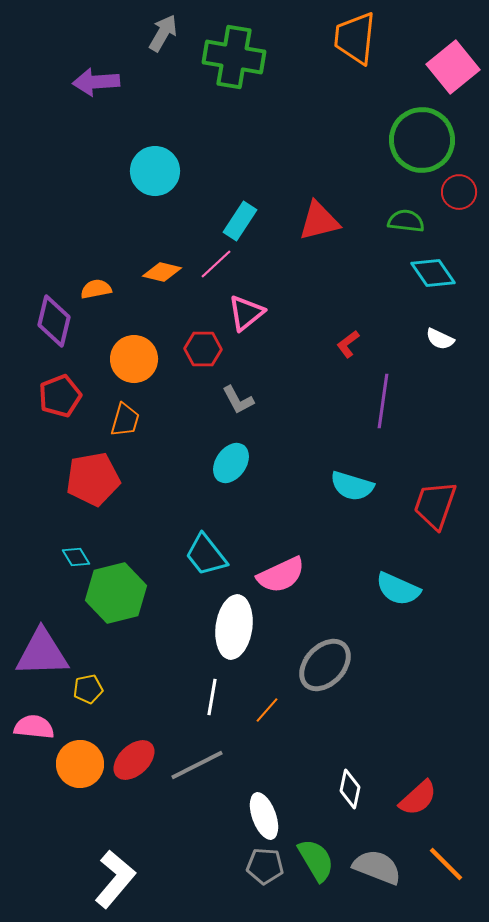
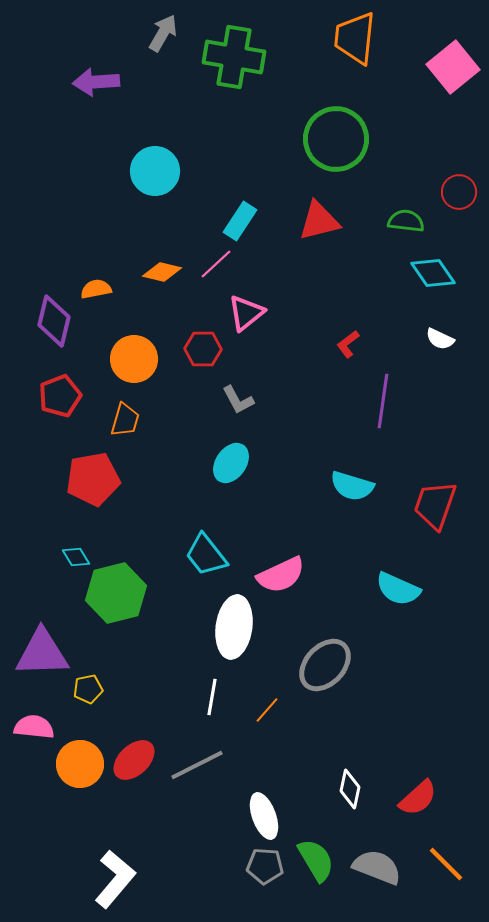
green circle at (422, 140): moved 86 px left, 1 px up
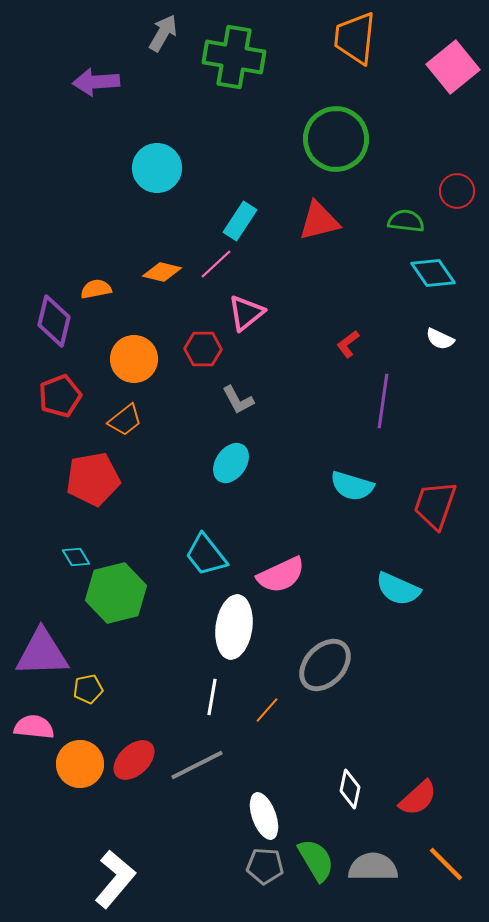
cyan circle at (155, 171): moved 2 px right, 3 px up
red circle at (459, 192): moved 2 px left, 1 px up
orange trapezoid at (125, 420): rotated 36 degrees clockwise
gray semicircle at (377, 867): moved 4 px left; rotated 21 degrees counterclockwise
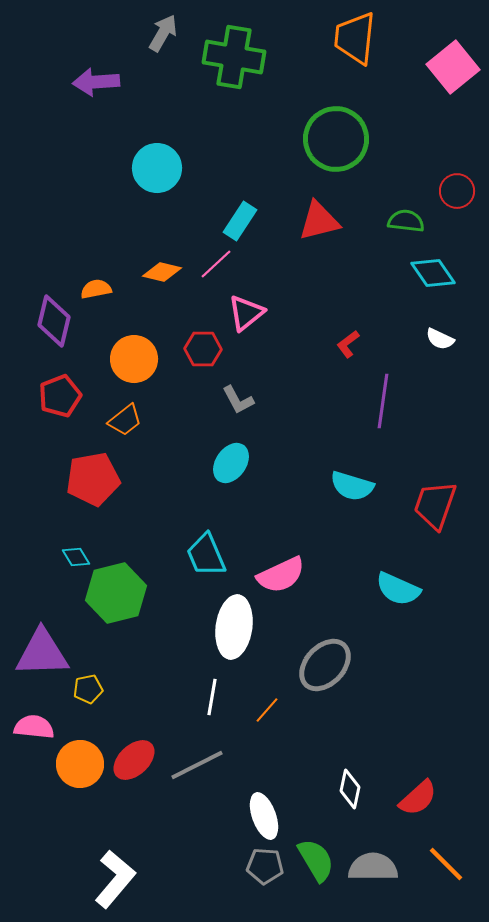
cyan trapezoid at (206, 555): rotated 15 degrees clockwise
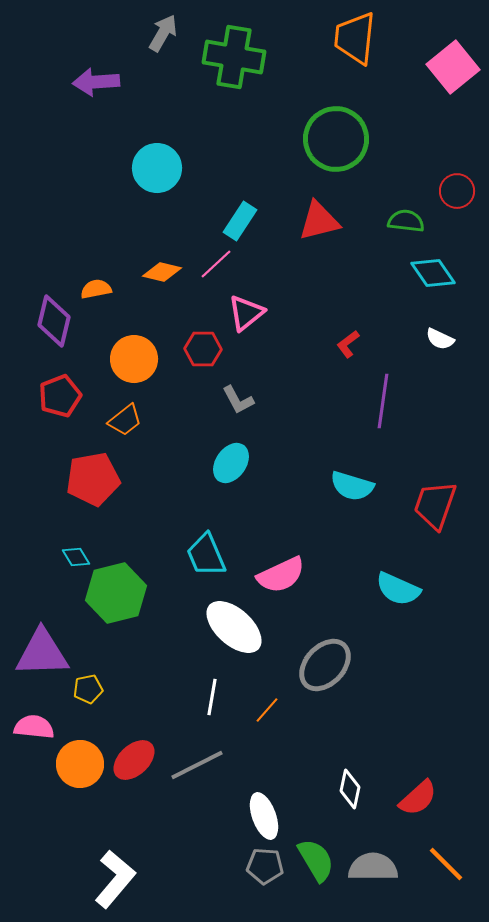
white ellipse at (234, 627): rotated 56 degrees counterclockwise
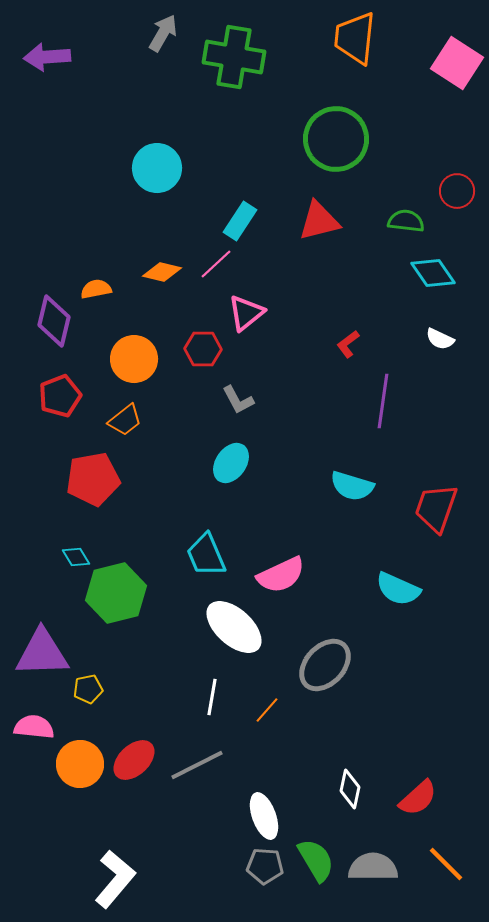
pink square at (453, 67): moved 4 px right, 4 px up; rotated 18 degrees counterclockwise
purple arrow at (96, 82): moved 49 px left, 25 px up
red trapezoid at (435, 505): moved 1 px right, 3 px down
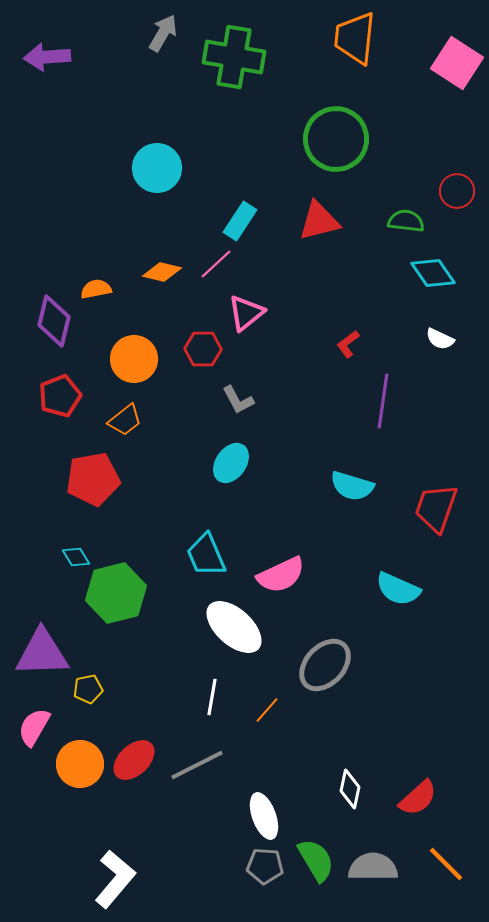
pink semicircle at (34, 727): rotated 66 degrees counterclockwise
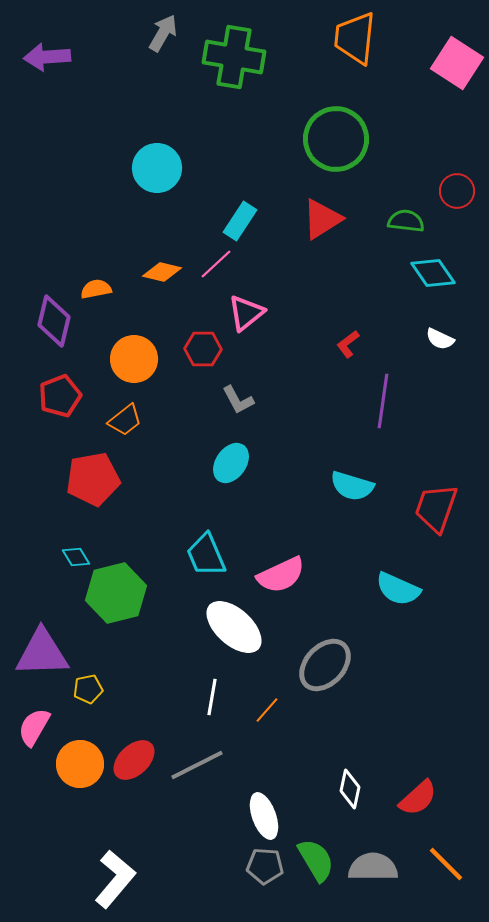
red triangle at (319, 221): moved 3 px right, 2 px up; rotated 18 degrees counterclockwise
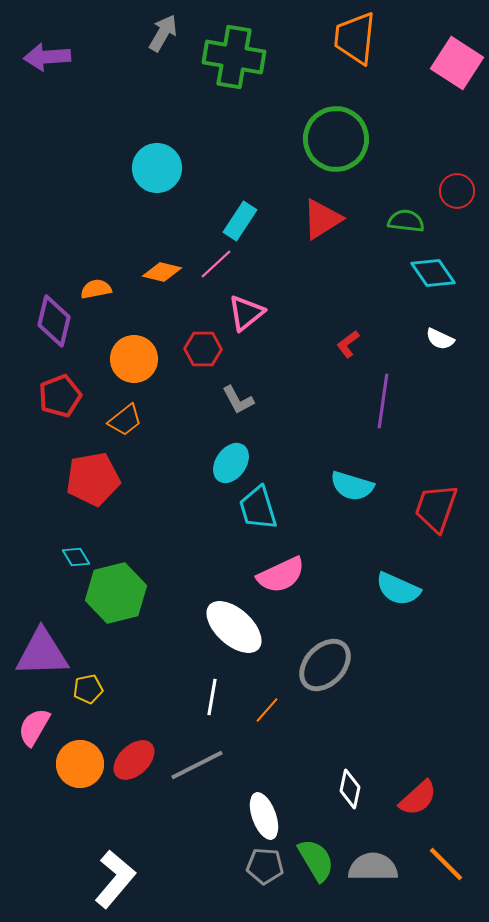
cyan trapezoid at (206, 555): moved 52 px right, 47 px up; rotated 6 degrees clockwise
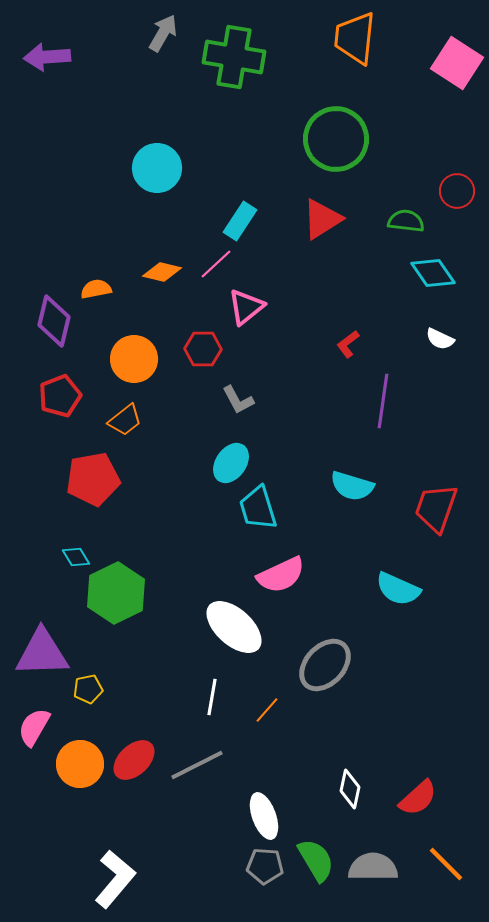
pink triangle at (246, 313): moved 6 px up
green hexagon at (116, 593): rotated 12 degrees counterclockwise
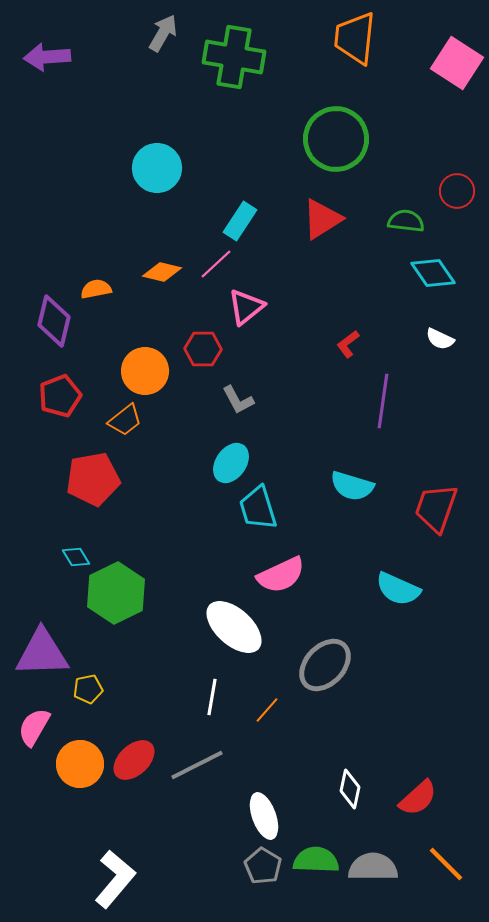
orange circle at (134, 359): moved 11 px right, 12 px down
green semicircle at (316, 860): rotated 57 degrees counterclockwise
gray pentagon at (265, 866): moved 2 px left; rotated 27 degrees clockwise
